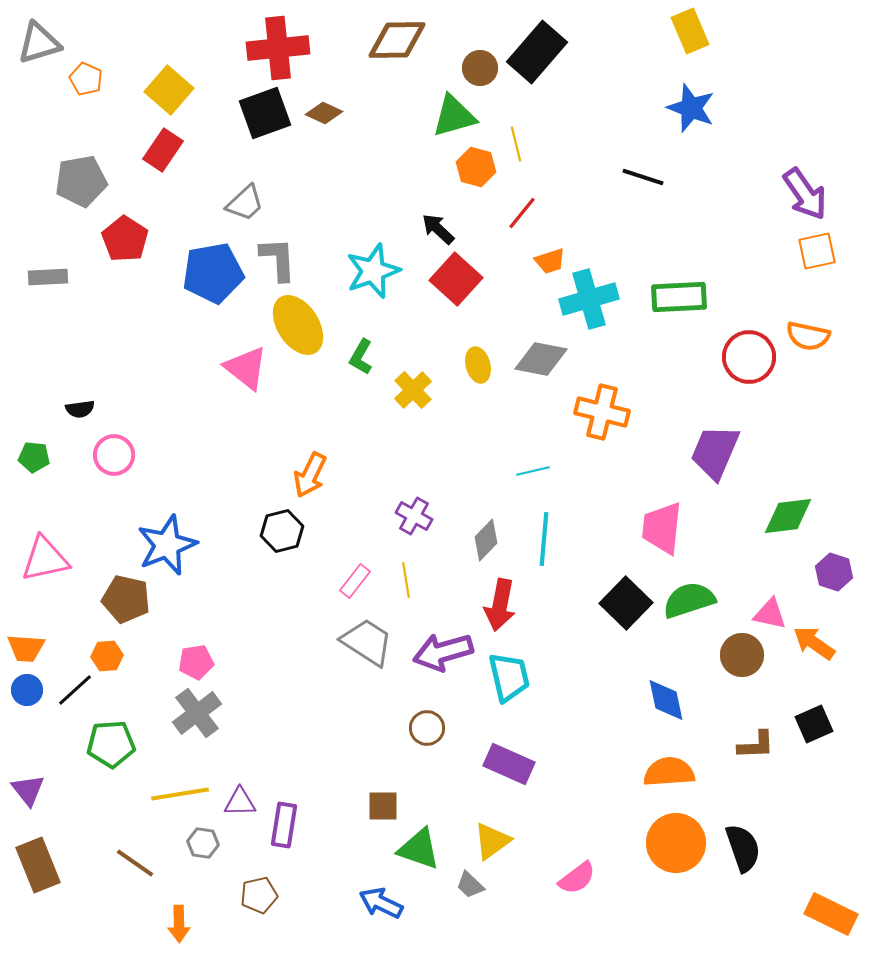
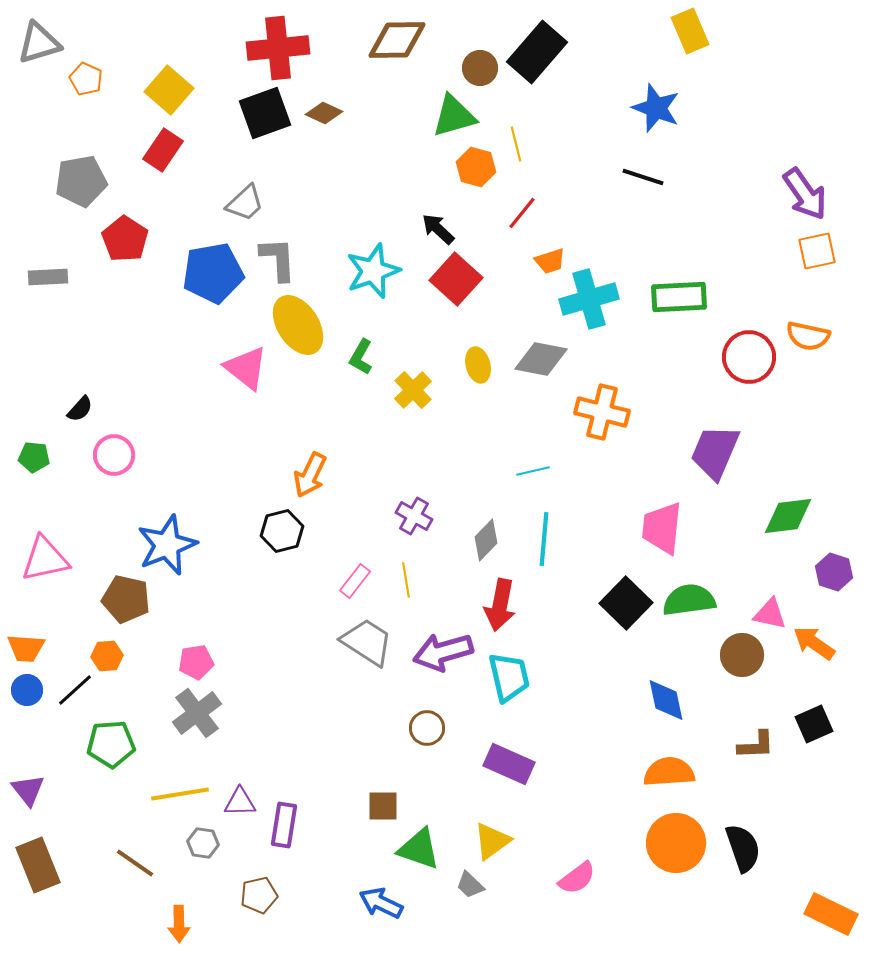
blue star at (691, 108): moved 35 px left
black semicircle at (80, 409): rotated 40 degrees counterclockwise
green semicircle at (689, 600): rotated 10 degrees clockwise
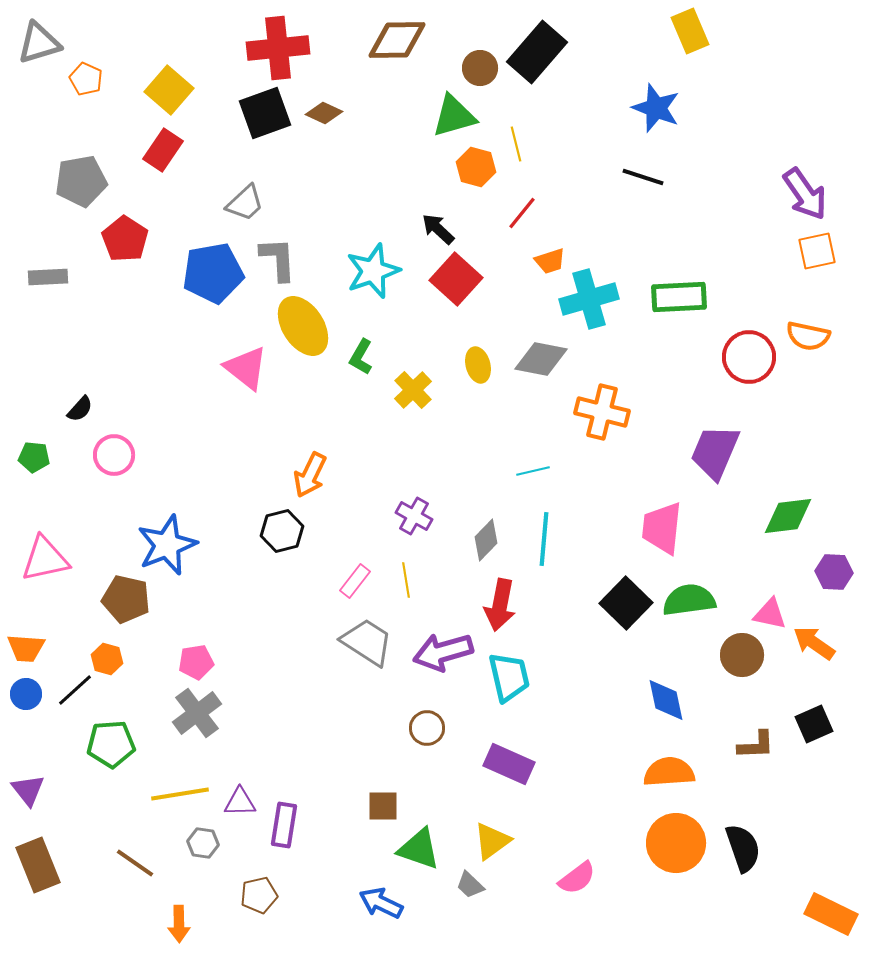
yellow ellipse at (298, 325): moved 5 px right, 1 px down
purple hexagon at (834, 572): rotated 15 degrees counterclockwise
orange hexagon at (107, 656): moved 3 px down; rotated 20 degrees clockwise
blue circle at (27, 690): moved 1 px left, 4 px down
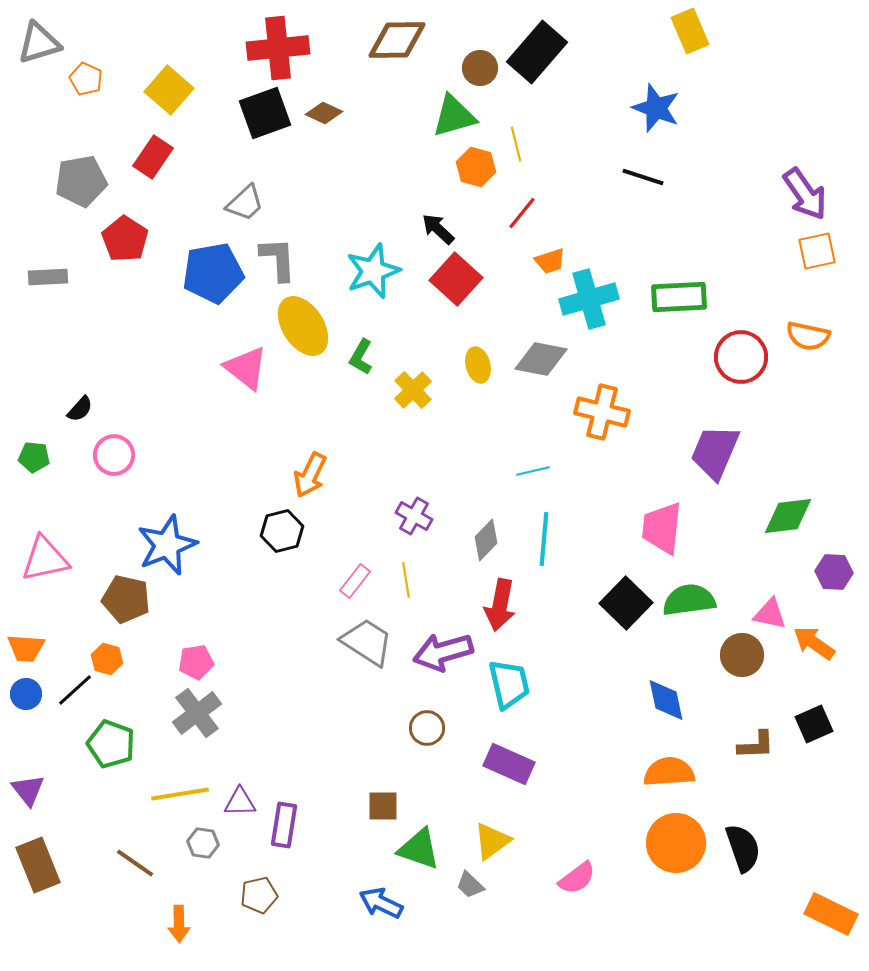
red rectangle at (163, 150): moved 10 px left, 7 px down
red circle at (749, 357): moved 8 px left
cyan trapezoid at (509, 677): moved 7 px down
green pentagon at (111, 744): rotated 24 degrees clockwise
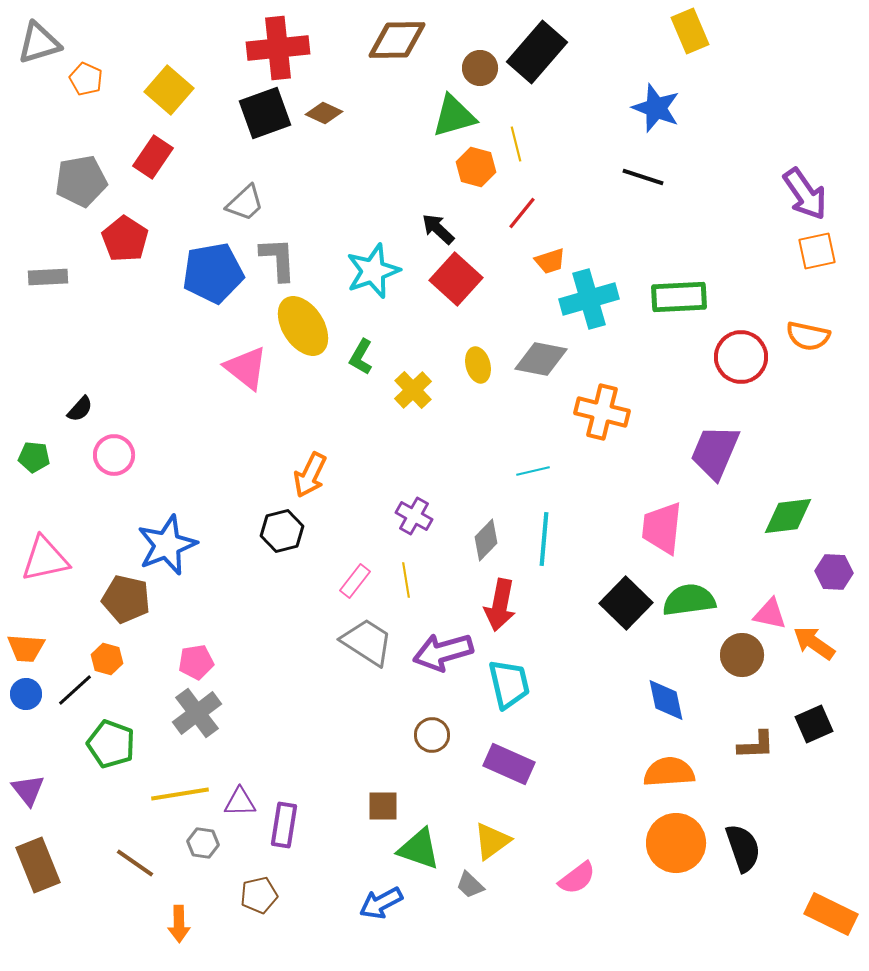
brown circle at (427, 728): moved 5 px right, 7 px down
blue arrow at (381, 903): rotated 54 degrees counterclockwise
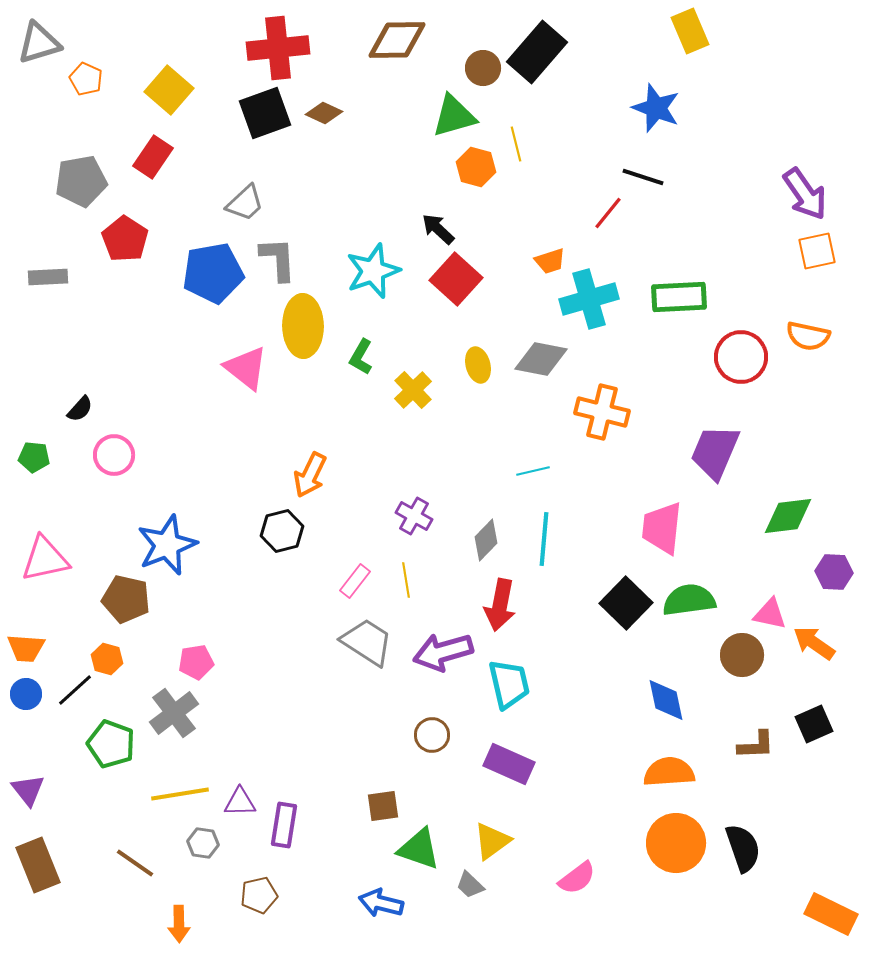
brown circle at (480, 68): moved 3 px right
red line at (522, 213): moved 86 px right
yellow ellipse at (303, 326): rotated 32 degrees clockwise
gray cross at (197, 713): moved 23 px left
brown square at (383, 806): rotated 8 degrees counterclockwise
blue arrow at (381, 903): rotated 42 degrees clockwise
